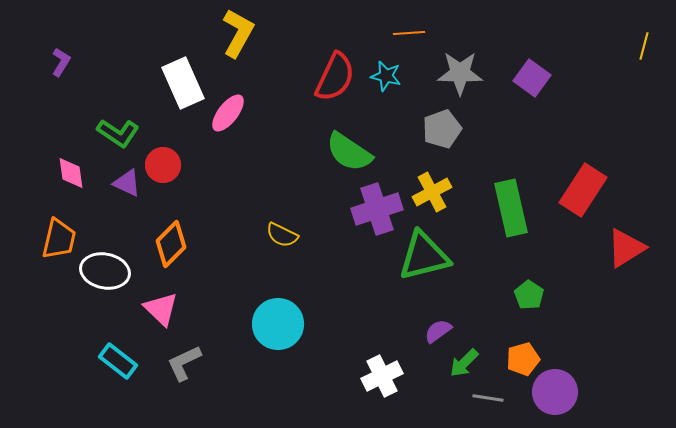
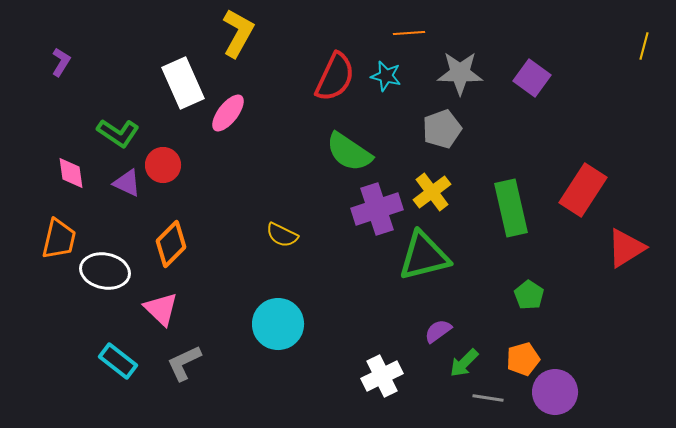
yellow cross: rotated 9 degrees counterclockwise
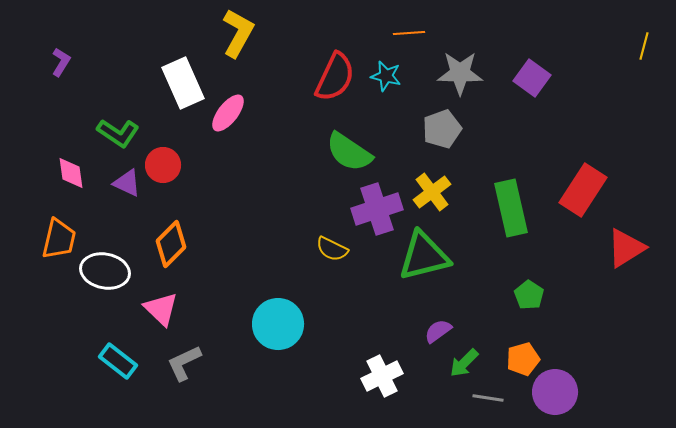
yellow semicircle: moved 50 px right, 14 px down
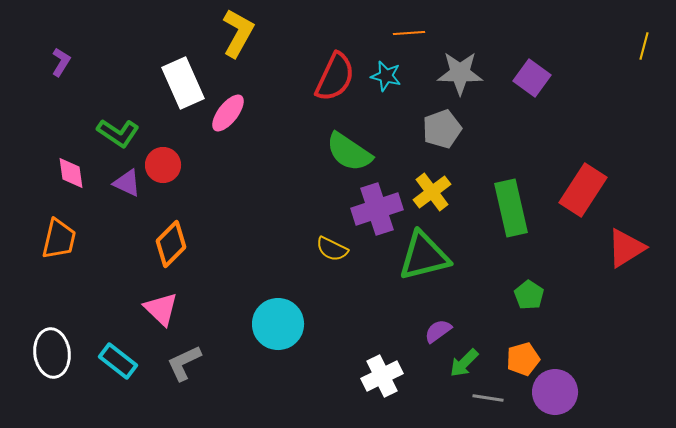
white ellipse: moved 53 px left, 82 px down; rotated 72 degrees clockwise
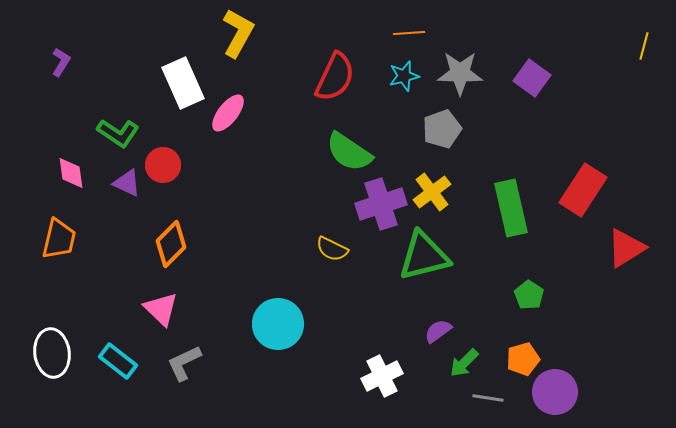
cyan star: moved 18 px right; rotated 28 degrees counterclockwise
purple cross: moved 4 px right, 5 px up
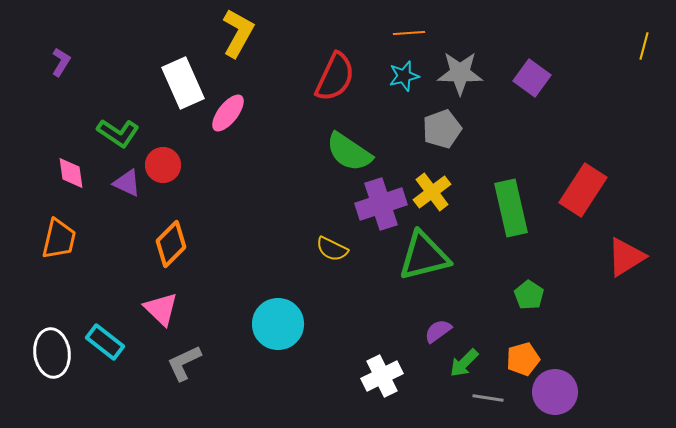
red triangle: moved 9 px down
cyan rectangle: moved 13 px left, 19 px up
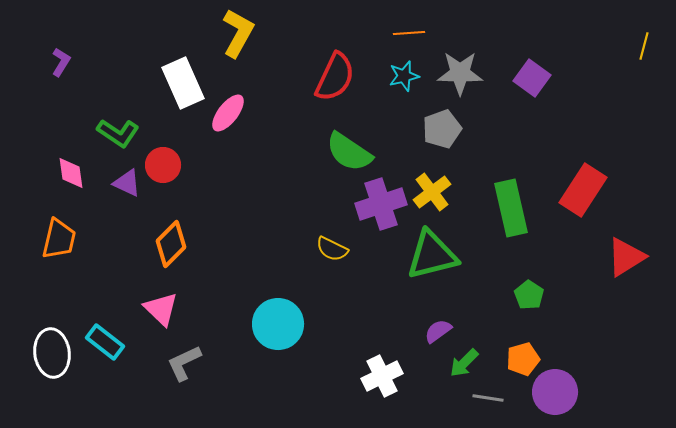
green triangle: moved 8 px right, 1 px up
